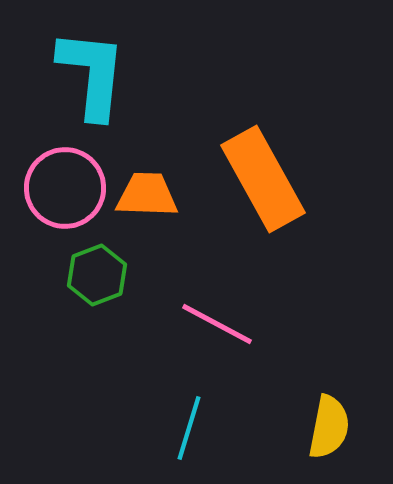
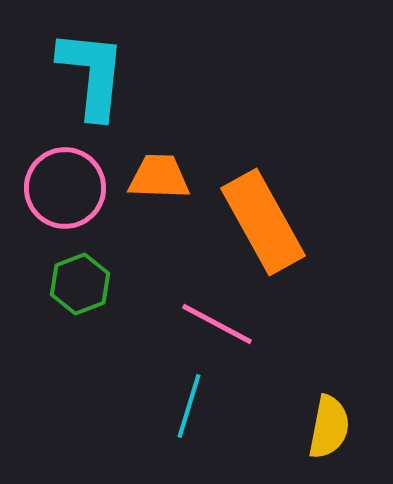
orange rectangle: moved 43 px down
orange trapezoid: moved 12 px right, 18 px up
green hexagon: moved 17 px left, 9 px down
cyan line: moved 22 px up
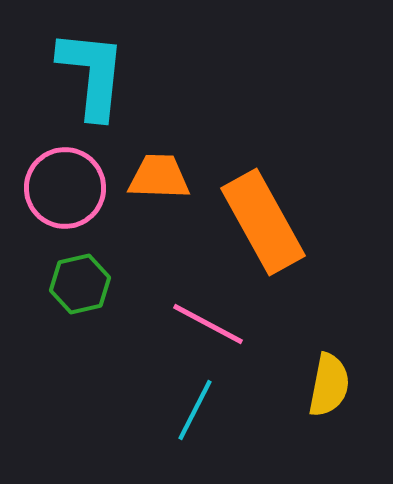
green hexagon: rotated 8 degrees clockwise
pink line: moved 9 px left
cyan line: moved 6 px right, 4 px down; rotated 10 degrees clockwise
yellow semicircle: moved 42 px up
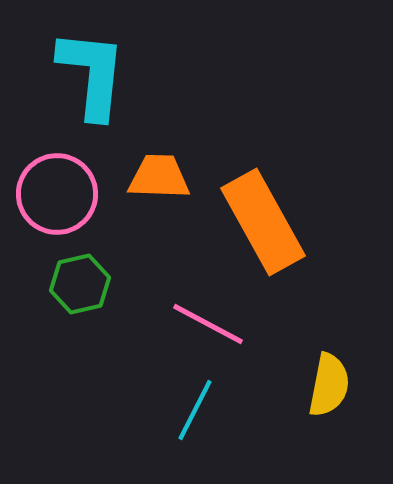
pink circle: moved 8 px left, 6 px down
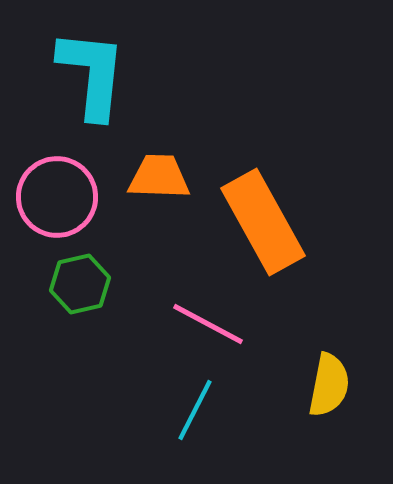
pink circle: moved 3 px down
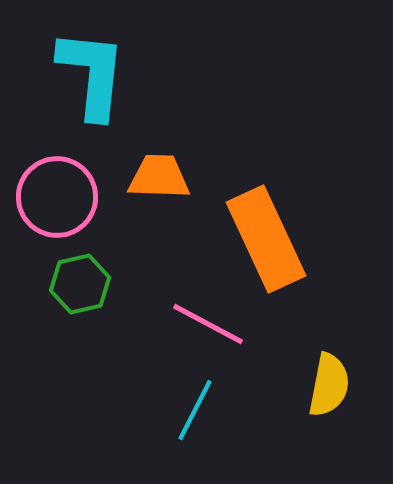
orange rectangle: moved 3 px right, 17 px down; rotated 4 degrees clockwise
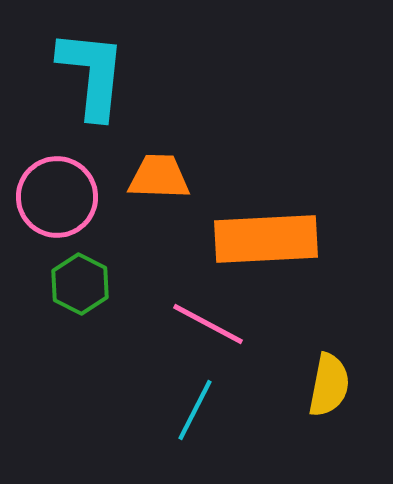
orange rectangle: rotated 68 degrees counterclockwise
green hexagon: rotated 20 degrees counterclockwise
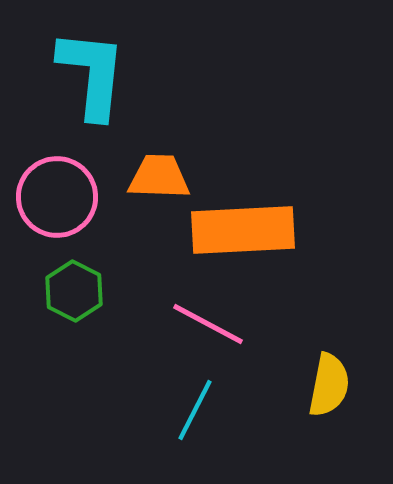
orange rectangle: moved 23 px left, 9 px up
green hexagon: moved 6 px left, 7 px down
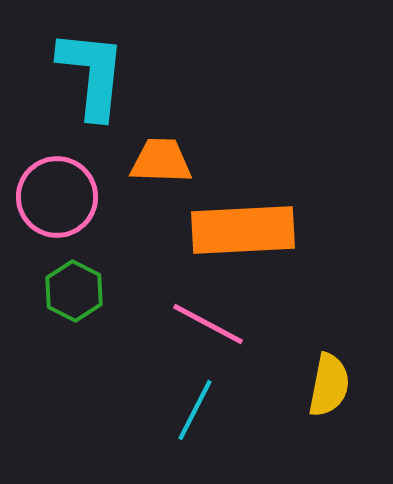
orange trapezoid: moved 2 px right, 16 px up
